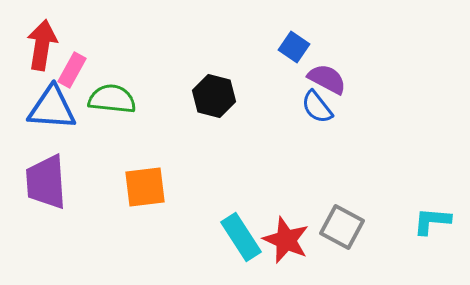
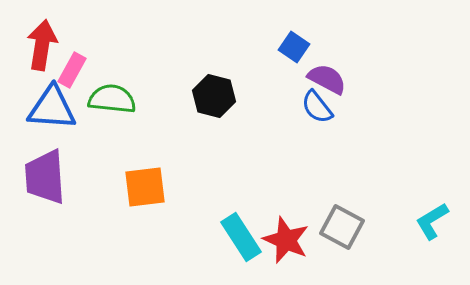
purple trapezoid: moved 1 px left, 5 px up
cyan L-shape: rotated 36 degrees counterclockwise
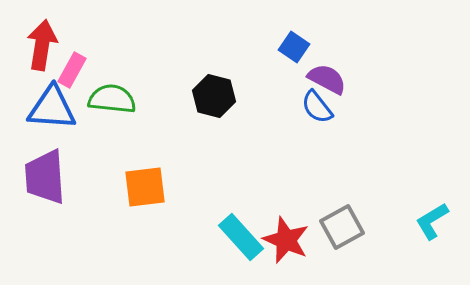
gray square: rotated 33 degrees clockwise
cyan rectangle: rotated 9 degrees counterclockwise
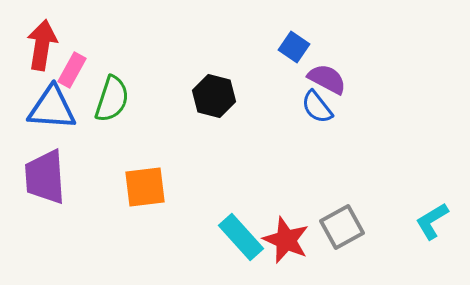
green semicircle: rotated 102 degrees clockwise
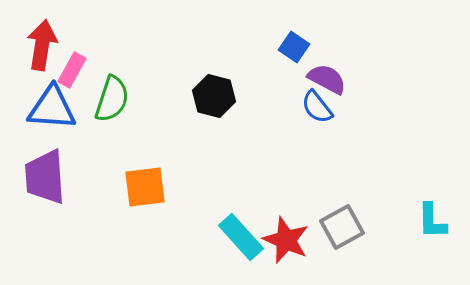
cyan L-shape: rotated 60 degrees counterclockwise
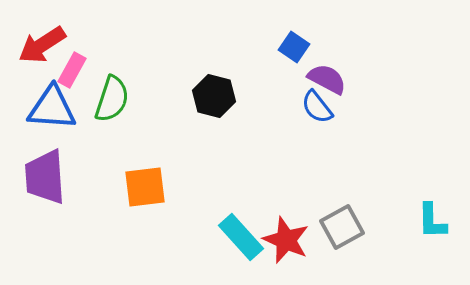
red arrow: rotated 132 degrees counterclockwise
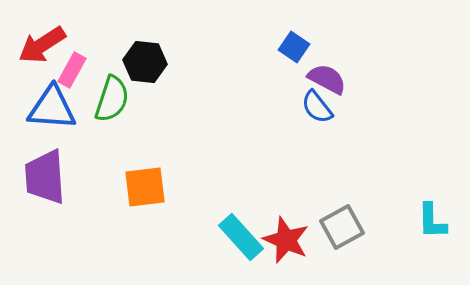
black hexagon: moved 69 px left, 34 px up; rotated 9 degrees counterclockwise
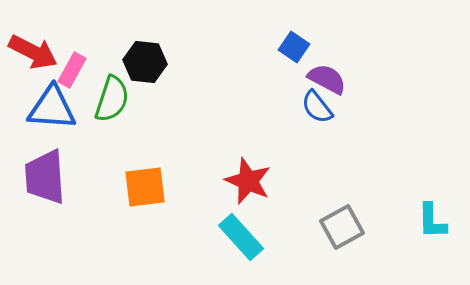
red arrow: moved 9 px left, 7 px down; rotated 120 degrees counterclockwise
red star: moved 38 px left, 59 px up
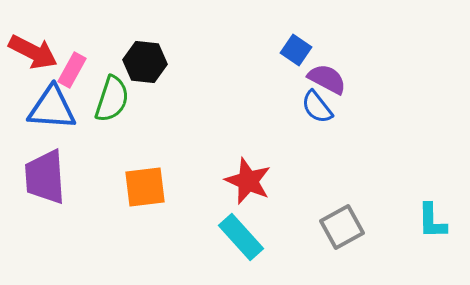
blue square: moved 2 px right, 3 px down
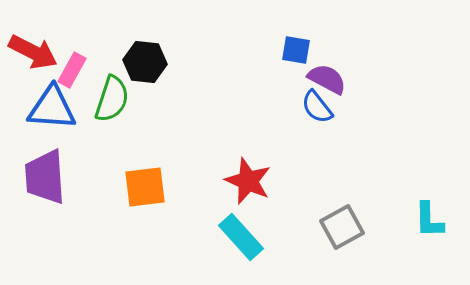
blue square: rotated 24 degrees counterclockwise
cyan L-shape: moved 3 px left, 1 px up
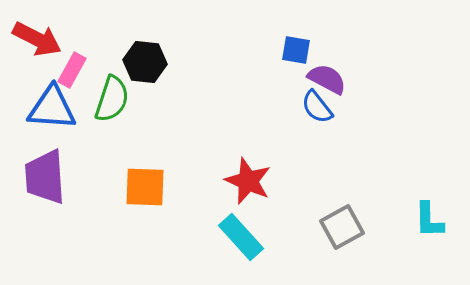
red arrow: moved 4 px right, 13 px up
orange square: rotated 9 degrees clockwise
